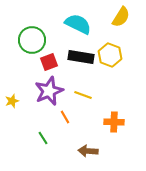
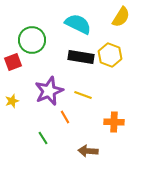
red square: moved 36 px left
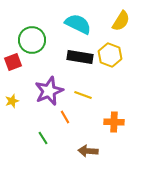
yellow semicircle: moved 4 px down
black rectangle: moved 1 px left
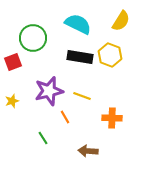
green circle: moved 1 px right, 2 px up
purple star: rotated 8 degrees clockwise
yellow line: moved 1 px left, 1 px down
orange cross: moved 2 px left, 4 px up
